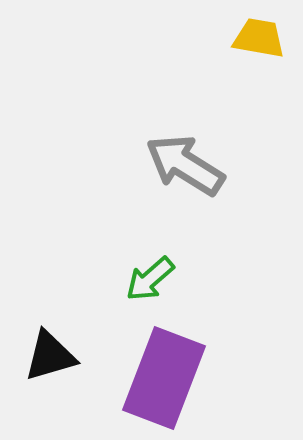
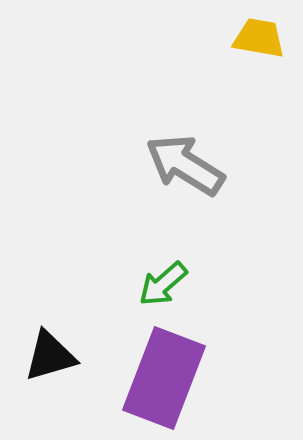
green arrow: moved 13 px right, 5 px down
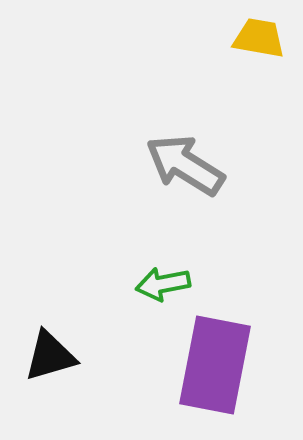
green arrow: rotated 30 degrees clockwise
purple rectangle: moved 51 px right, 13 px up; rotated 10 degrees counterclockwise
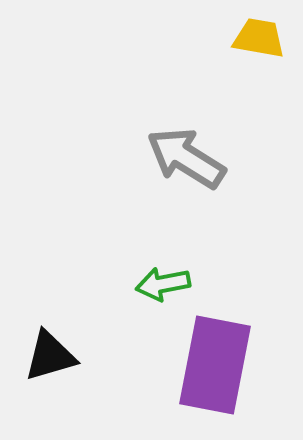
gray arrow: moved 1 px right, 7 px up
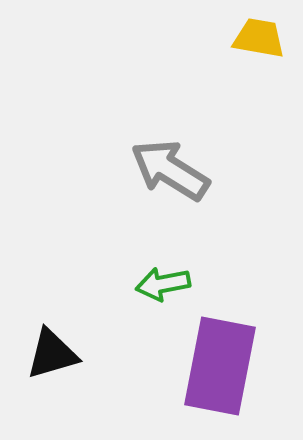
gray arrow: moved 16 px left, 12 px down
black triangle: moved 2 px right, 2 px up
purple rectangle: moved 5 px right, 1 px down
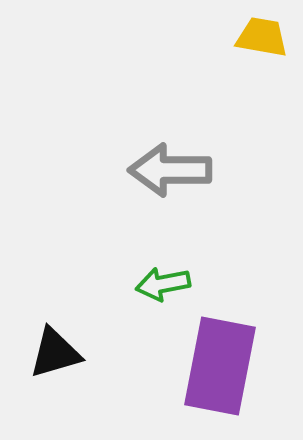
yellow trapezoid: moved 3 px right, 1 px up
gray arrow: rotated 32 degrees counterclockwise
black triangle: moved 3 px right, 1 px up
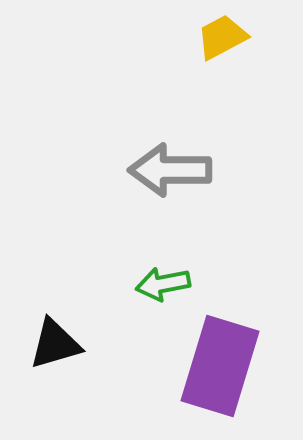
yellow trapezoid: moved 40 px left; rotated 38 degrees counterclockwise
black triangle: moved 9 px up
purple rectangle: rotated 6 degrees clockwise
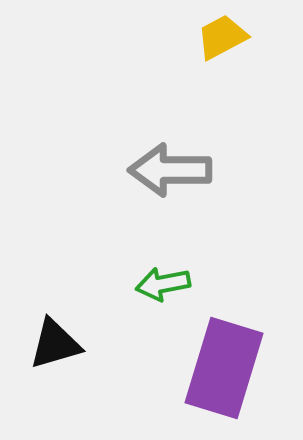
purple rectangle: moved 4 px right, 2 px down
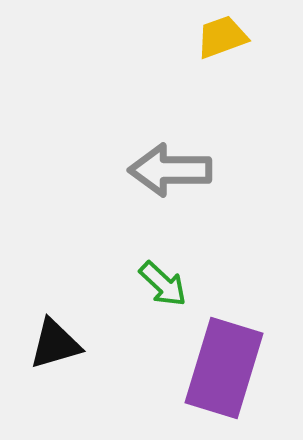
yellow trapezoid: rotated 8 degrees clockwise
green arrow: rotated 126 degrees counterclockwise
